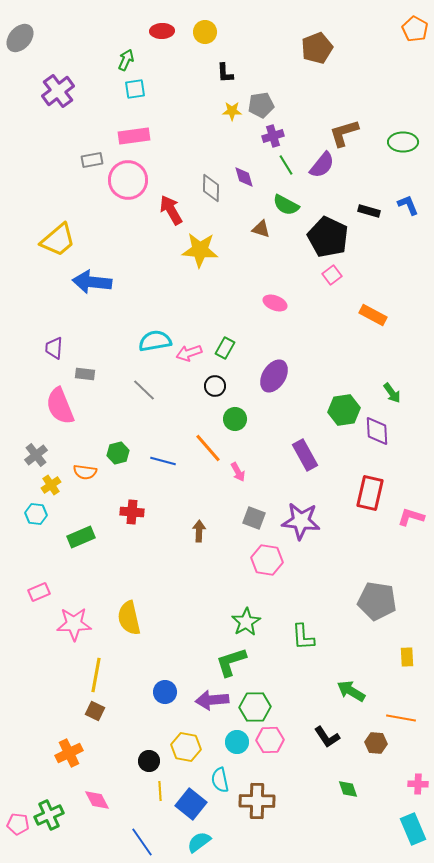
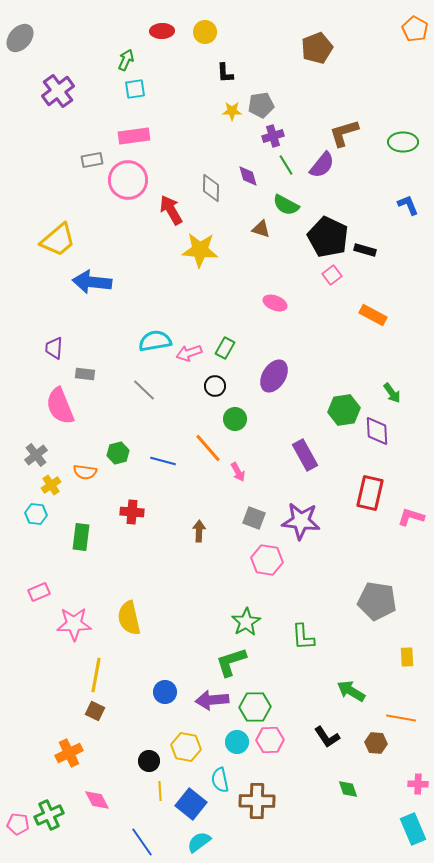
purple diamond at (244, 177): moved 4 px right, 1 px up
black rectangle at (369, 211): moved 4 px left, 39 px down
green rectangle at (81, 537): rotated 60 degrees counterclockwise
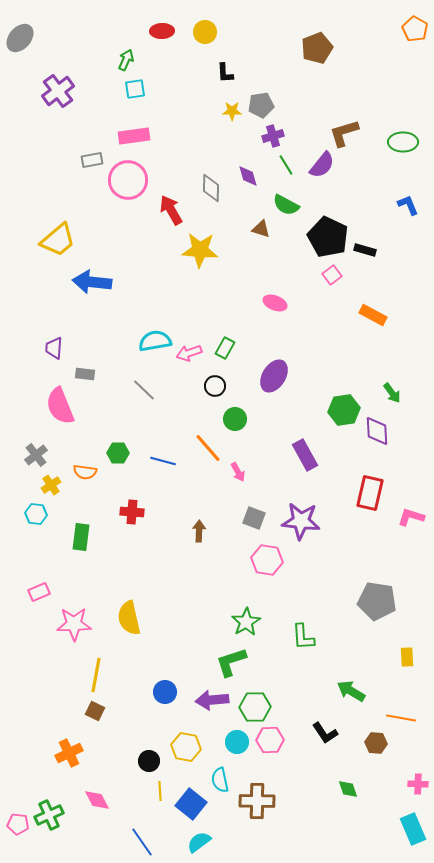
green hexagon at (118, 453): rotated 15 degrees clockwise
black L-shape at (327, 737): moved 2 px left, 4 px up
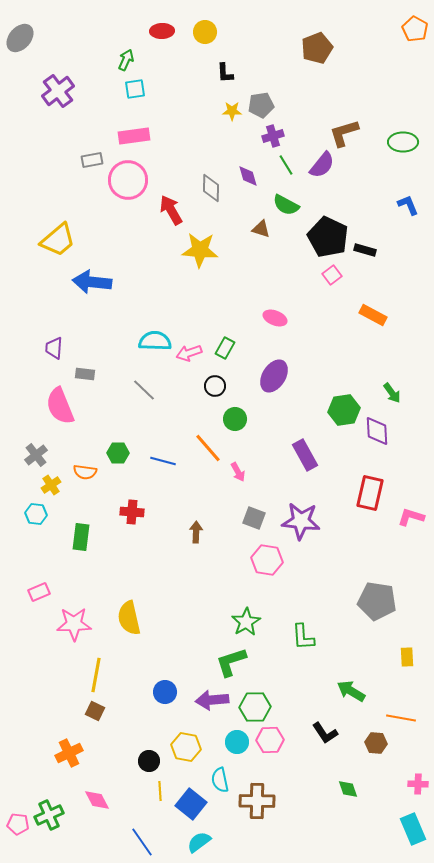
pink ellipse at (275, 303): moved 15 px down
cyan semicircle at (155, 341): rotated 12 degrees clockwise
brown arrow at (199, 531): moved 3 px left, 1 px down
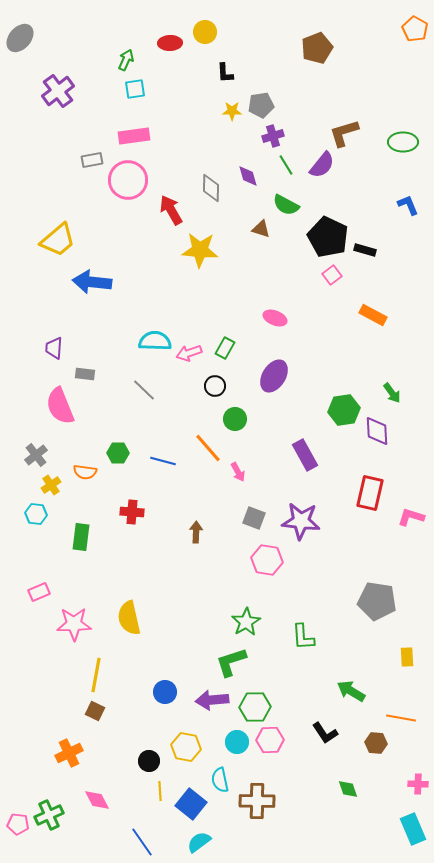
red ellipse at (162, 31): moved 8 px right, 12 px down
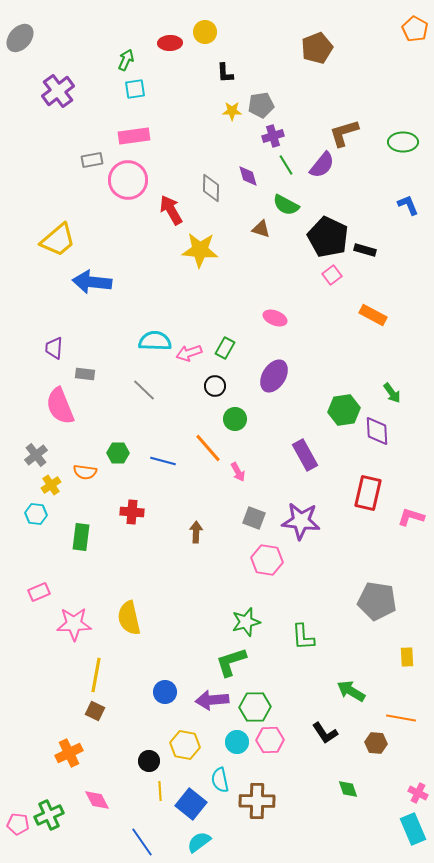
red rectangle at (370, 493): moved 2 px left
green star at (246, 622): rotated 16 degrees clockwise
yellow hexagon at (186, 747): moved 1 px left, 2 px up
pink cross at (418, 784): moved 9 px down; rotated 24 degrees clockwise
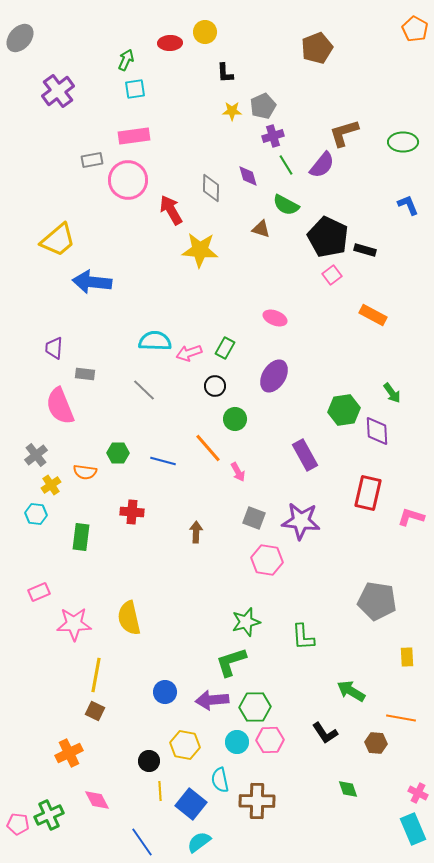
gray pentagon at (261, 105): moved 2 px right, 1 px down; rotated 15 degrees counterclockwise
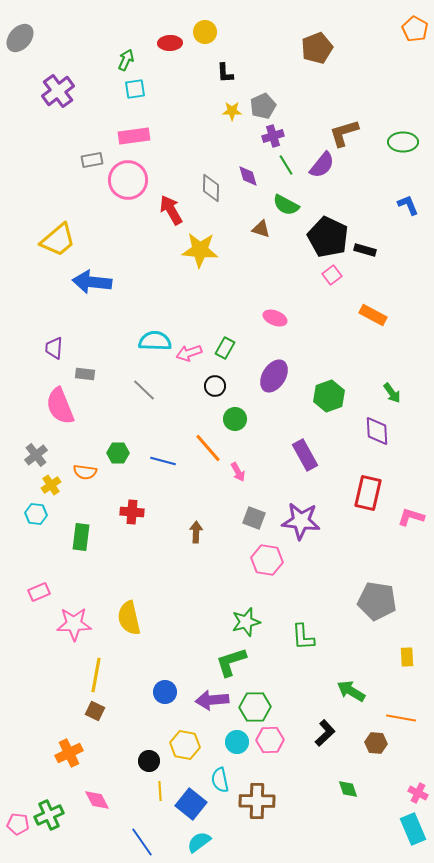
green hexagon at (344, 410): moved 15 px left, 14 px up; rotated 12 degrees counterclockwise
black L-shape at (325, 733): rotated 100 degrees counterclockwise
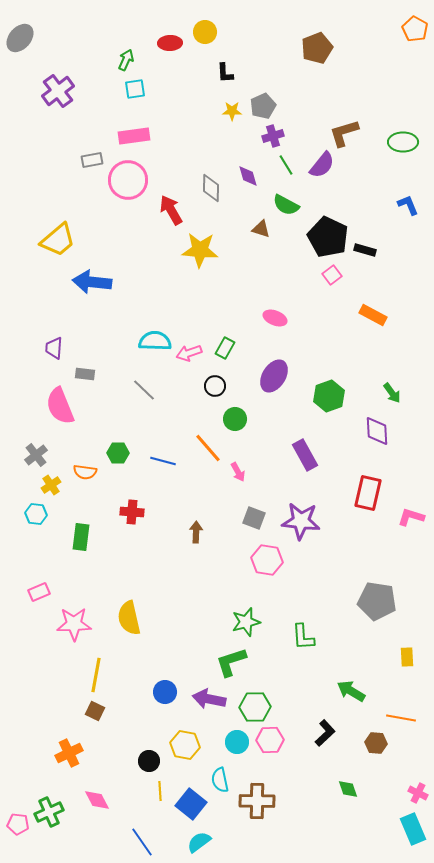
purple arrow at (212, 700): moved 3 px left, 1 px up; rotated 16 degrees clockwise
green cross at (49, 815): moved 3 px up
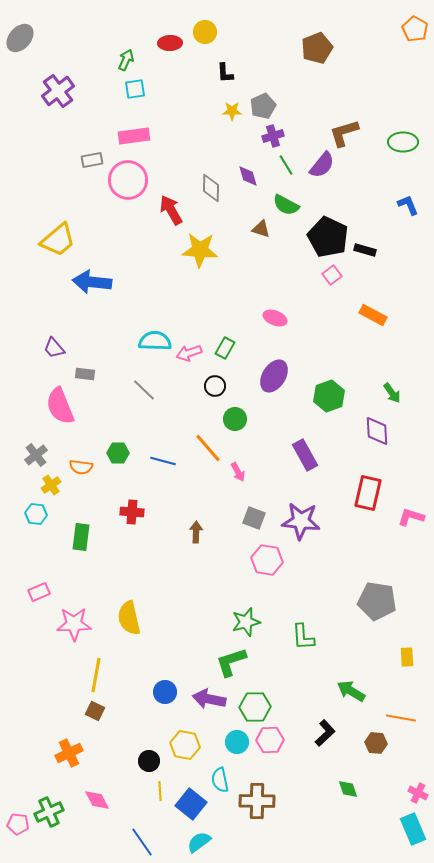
purple trapezoid at (54, 348): rotated 45 degrees counterclockwise
orange semicircle at (85, 472): moved 4 px left, 5 px up
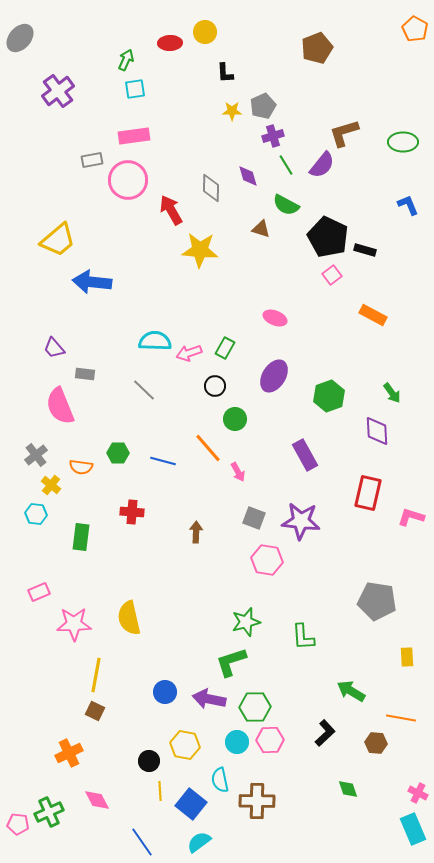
yellow cross at (51, 485): rotated 18 degrees counterclockwise
